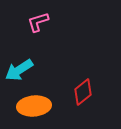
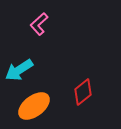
pink L-shape: moved 1 px right, 2 px down; rotated 25 degrees counterclockwise
orange ellipse: rotated 32 degrees counterclockwise
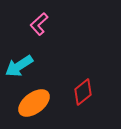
cyan arrow: moved 4 px up
orange ellipse: moved 3 px up
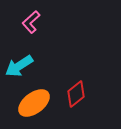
pink L-shape: moved 8 px left, 2 px up
red diamond: moved 7 px left, 2 px down
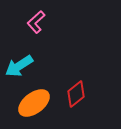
pink L-shape: moved 5 px right
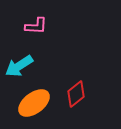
pink L-shape: moved 4 px down; rotated 135 degrees counterclockwise
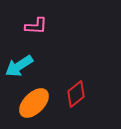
orange ellipse: rotated 8 degrees counterclockwise
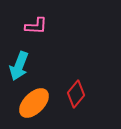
cyan arrow: rotated 36 degrees counterclockwise
red diamond: rotated 12 degrees counterclockwise
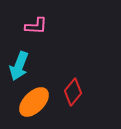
red diamond: moved 3 px left, 2 px up
orange ellipse: moved 1 px up
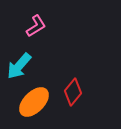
pink L-shape: rotated 35 degrees counterclockwise
cyan arrow: rotated 20 degrees clockwise
